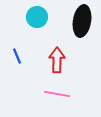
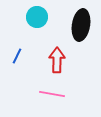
black ellipse: moved 1 px left, 4 px down
blue line: rotated 49 degrees clockwise
pink line: moved 5 px left
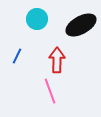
cyan circle: moved 2 px down
black ellipse: rotated 52 degrees clockwise
pink line: moved 2 px left, 3 px up; rotated 60 degrees clockwise
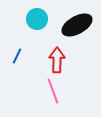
black ellipse: moved 4 px left
pink line: moved 3 px right
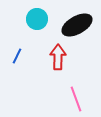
red arrow: moved 1 px right, 3 px up
pink line: moved 23 px right, 8 px down
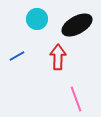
blue line: rotated 35 degrees clockwise
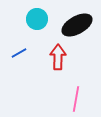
blue line: moved 2 px right, 3 px up
pink line: rotated 30 degrees clockwise
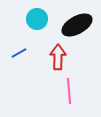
pink line: moved 7 px left, 8 px up; rotated 15 degrees counterclockwise
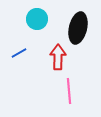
black ellipse: moved 1 px right, 3 px down; rotated 48 degrees counterclockwise
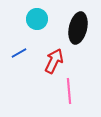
red arrow: moved 4 px left, 4 px down; rotated 25 degrees clockwise
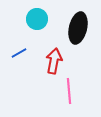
red arrow: rotated 15 degrees counterclockwise
